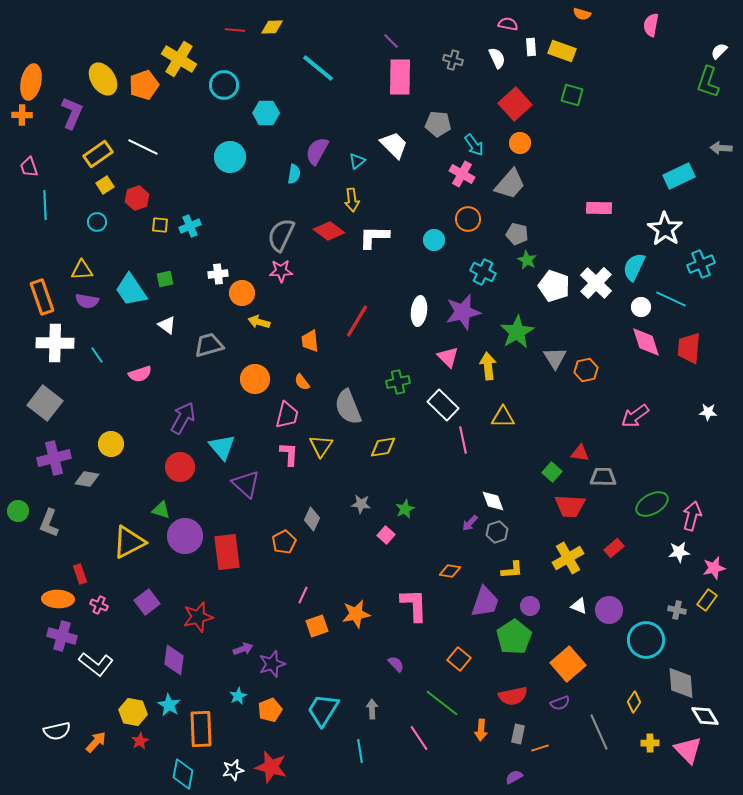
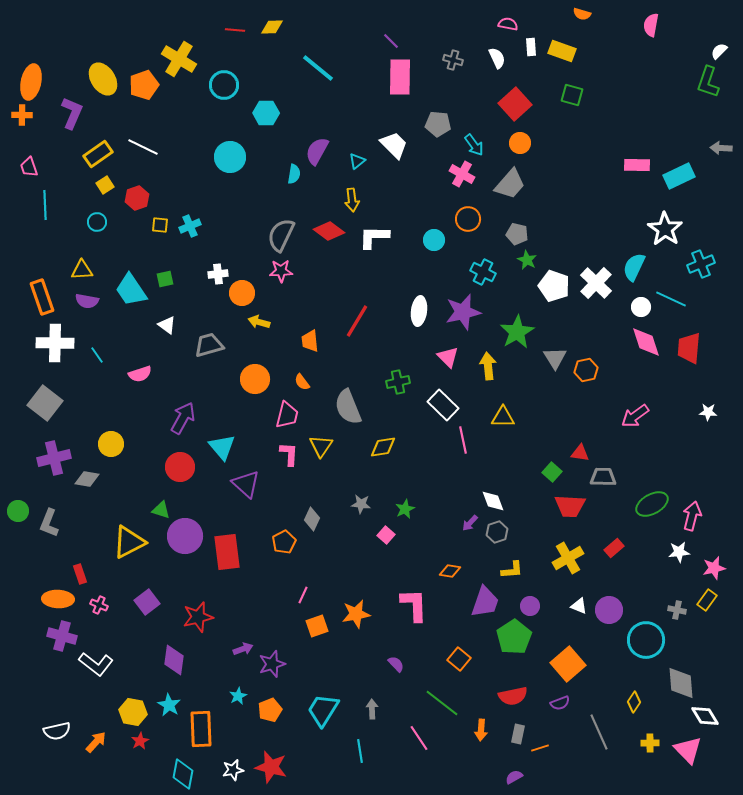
pink rectangle at (599, 208): moved 38 px right, 43 px up
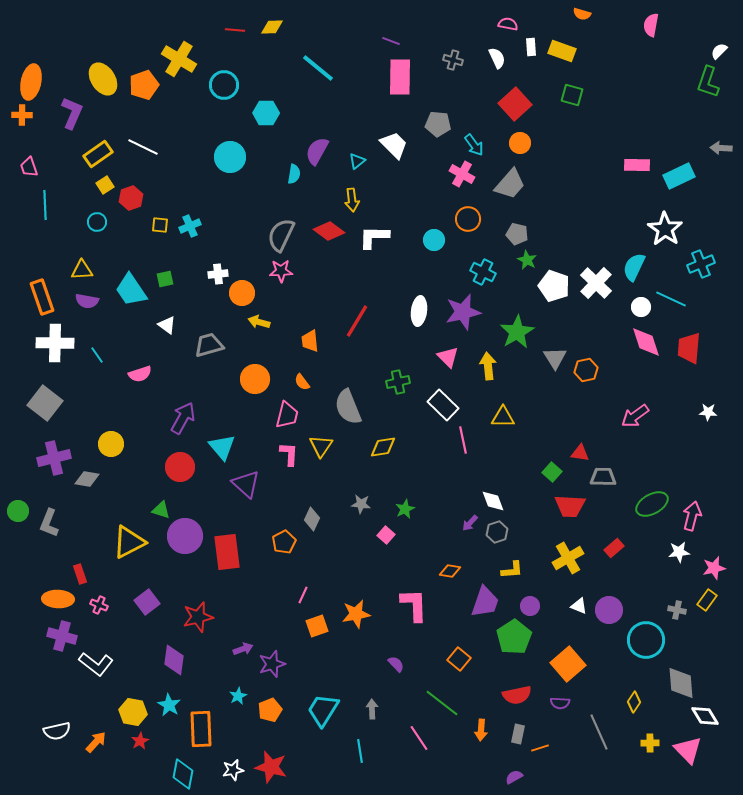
purple line at (391, 41): rotated 24 degrees counterclockwise
red hexagon at (137, 198): moved 6 px left
red semicircle at (513, 696): moved 4 px right, 1 px up
purple semicircle at (560, 703): rotated 24 degrees clockwise
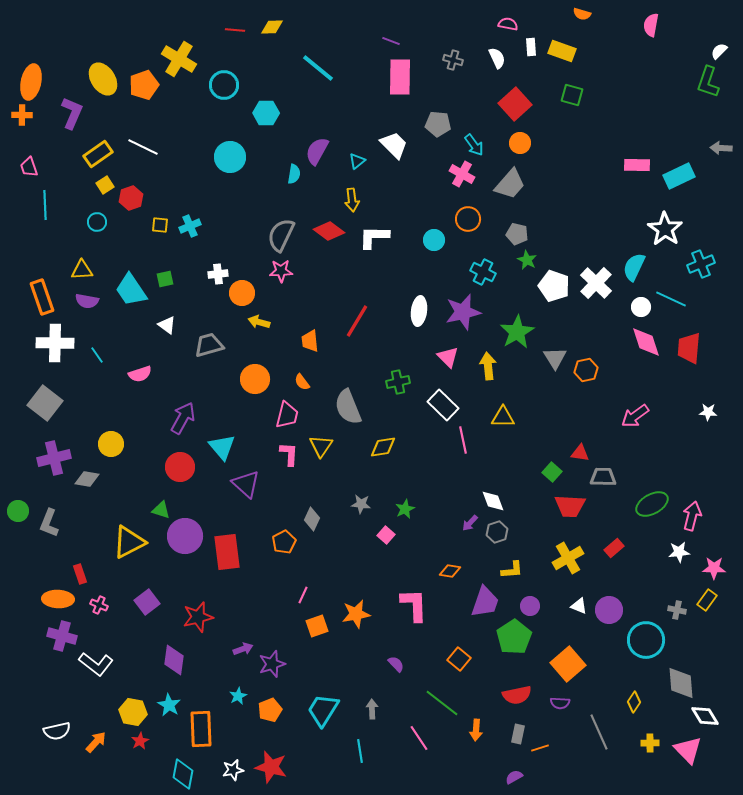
pink star at (714, 568): rotated 15 degrees clockwise
orange arrow at (481, 730): moved 5 px left
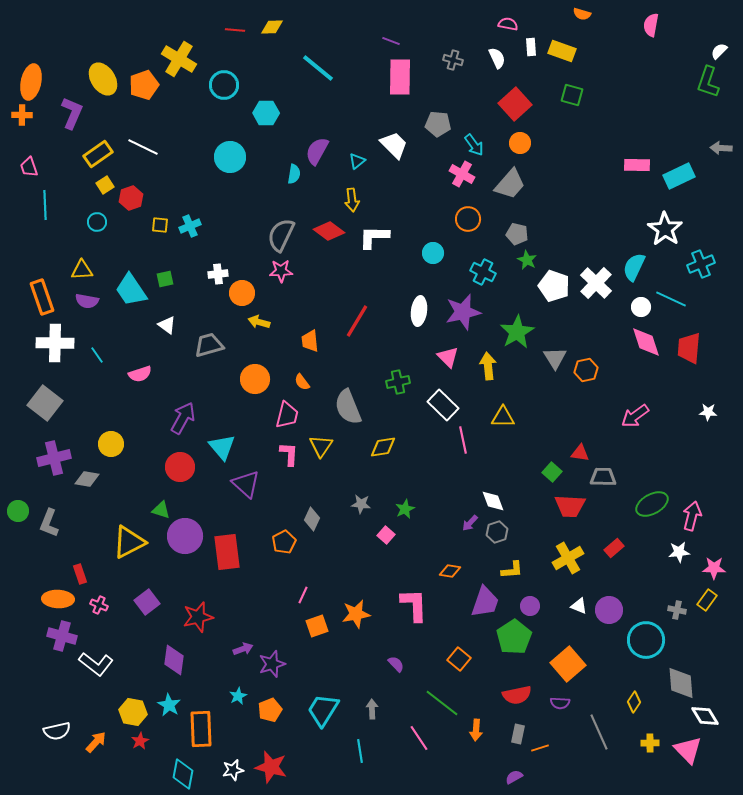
cyan circle at (434, 240): moved 1 px left, 13 px down
